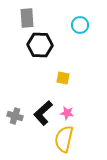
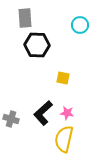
gray rectangle: moved 2 px left
black hexagon: moved 3 px left
gray cross: moved 4 px left, 3 px down
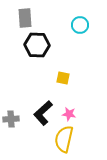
pink star: moved 2 px right, 1 px down
gray cross: rotated 21 degrees counterclockwise
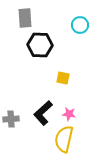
black hexagon: moved 3 px right
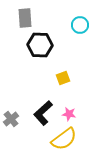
yellow square: rotated 32 degrees counterclockwise
gray cross: rotated 35 degrees counterclockwise
yellow semicircle: rotated 140 degrees counterclockwise
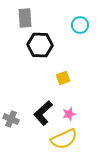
pink star: rotated 24 degrees counterclockwise
gray cross: rotated 28 degrees counterclockwise
yellow semicircle: rotated 12 degrees clockwise
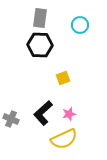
gray rectangle: moved 15 px right; rotated 12 degrees clockwise
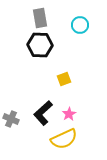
gray rectangle: rotated 18 degrees counterclockwise
yellow square: moved 1 px right, 1 px down
pink star: rotated 16 degrees counterclockwise
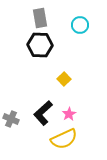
yellow square: rotated 24 degrees counterclockwise
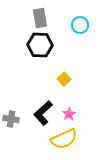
gray cross: rotated 14 degrees counterclockwise
